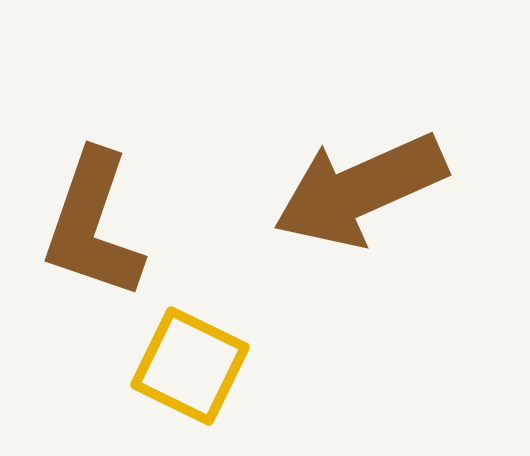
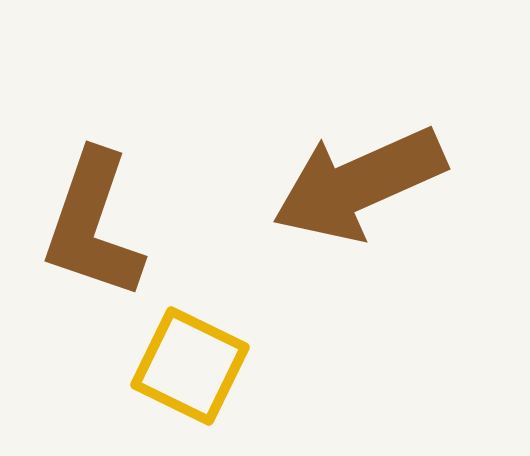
brown arrow: moved 1 px left, 6 px up
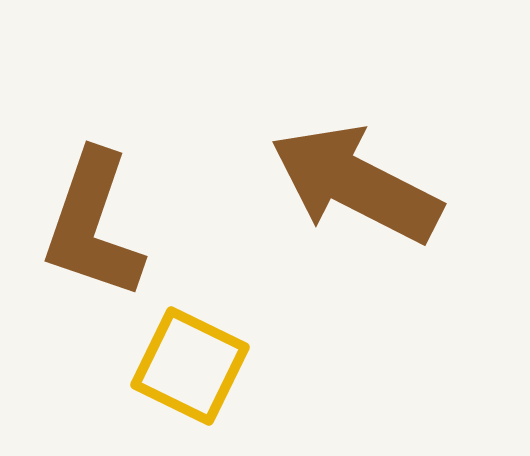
brown arrow: moved 3 px left; rotated 51 degrees clockwise
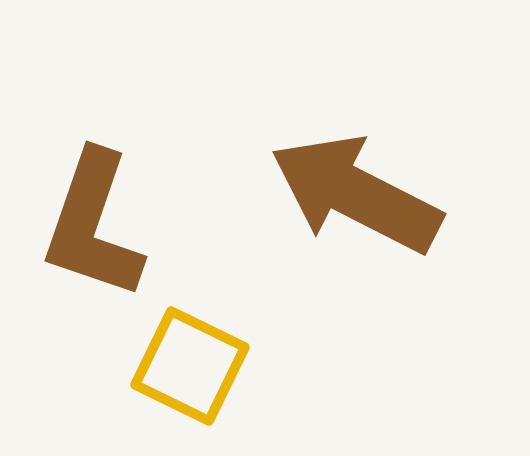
brown arrow: moved 10 px down
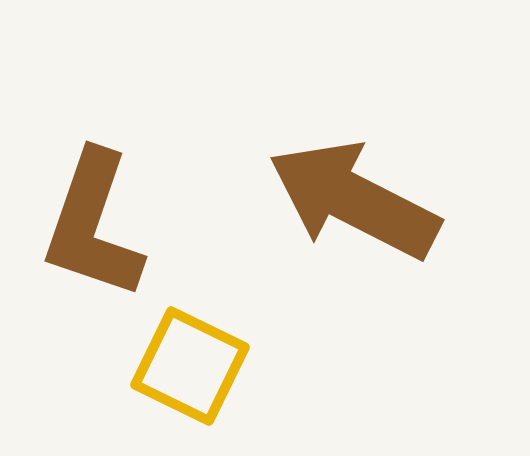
brown arrow: moved 2 px left, 6 px down
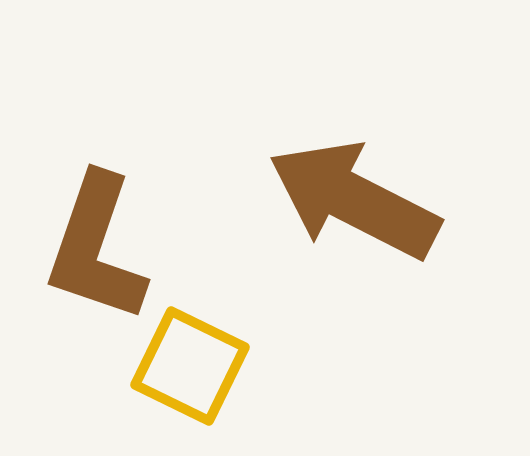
brown L-shape: moved 3 px right, 23 px down
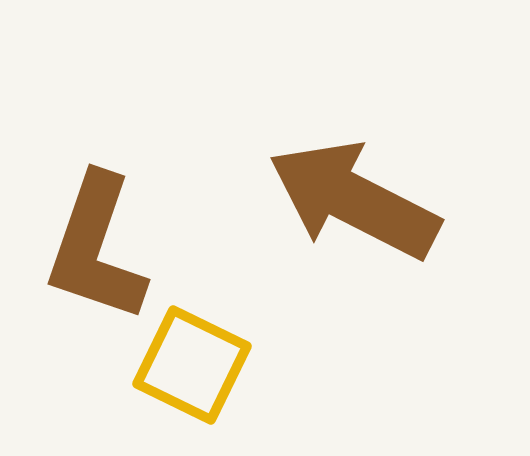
yellow square: moved 2 px right, 1 px up
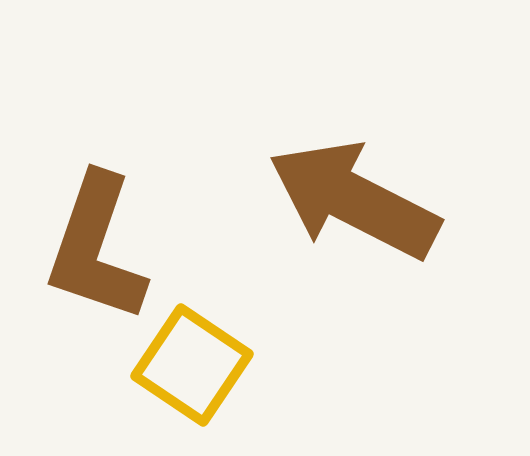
yellow square: rotated 8 degrees clockwise
